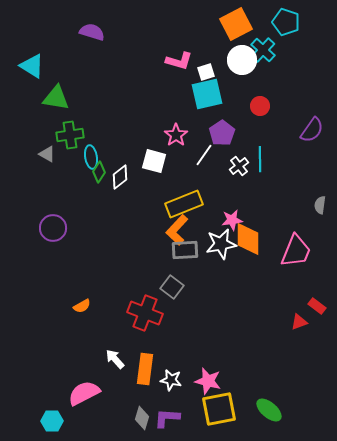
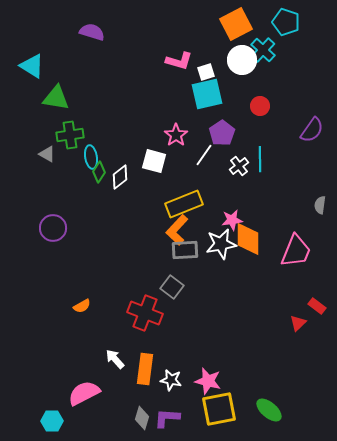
red triangle at (299, 322): moved 1 px left, 1 px down; rotated 24 degrees counterclockwise
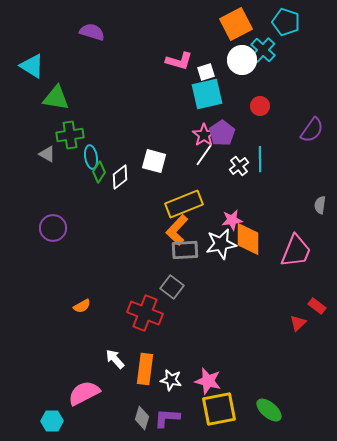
pink star at (176, 135): moved 28 px right
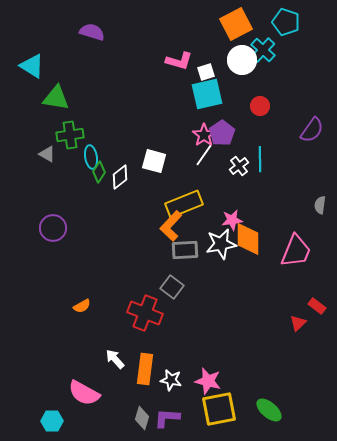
orange L-shape at (177, 230): moved 6 px left, 4 px up
pink semicircle at (84, 393): rotated 124 degrees counterclockwise
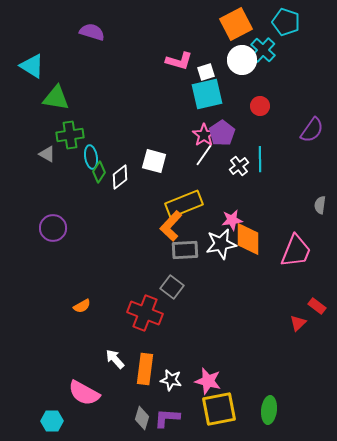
green ellipse at (269, 410): rotated 56 degrees clockwise
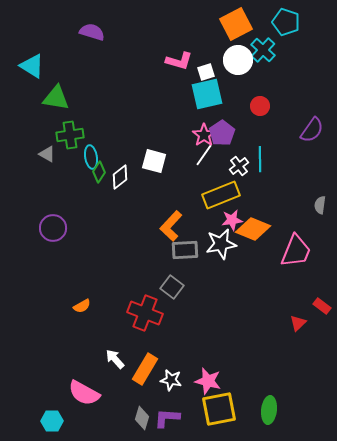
white circle at (242, 60): moved 4 px left
yellow rectangle at (184, 204): moved 37 px right, 9 px up
orange diamond at (248, 239): moved 5 px right, 10 px up; rotated 68 degrees counterclockwise
red rectangle at (317, 306): moved 5 px right
orange rectangle at (145, 369): rotated 24 degrees clockwise
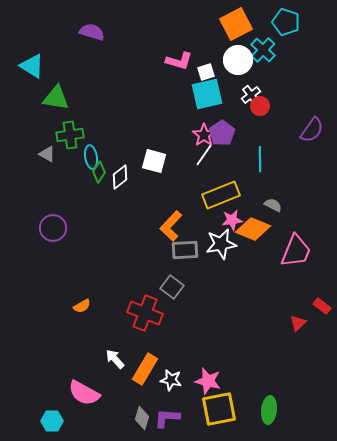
white cross at (239, 166): moved 12 px right, 71 px up
gray semicircle at (320, 205): moved 47 px left; rotated 108 degrees clockwise
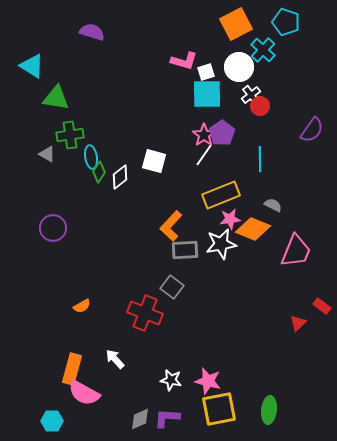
white circle at (238, 60): moved 1 px right, 7 px down
pink L-shape at (179, 61): moved 5 px right
cyan square at (207, 94): rotated 12 degrees clockwise
pink star at (232, 220): moved 2 px left, 1 px up
orange rectangle at (145, 369): moved 73 px left; rotated 16 degrees counterclockwise
gray diamond at (142, 418): moved 2 px left, 1 px down; rotated 50 degrees clockwise
